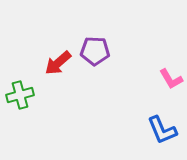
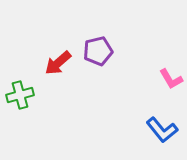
purple pentagon: moved 3 px right; rotated 16 degrees counterclockwise
blue L-shape: rotated 16 degrees counterclockwise
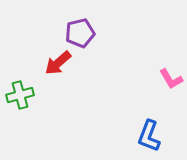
purple pentagon: moved 18 px left, 18 px up
blue L-shape: moved 13 px left, 6 px down; rotated 60 degrees clockwise
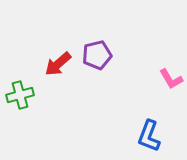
purple pentagon: moved 17 px right, 22 px down
red arrow: moved 1 px down
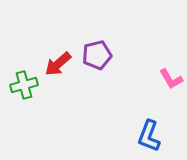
green cross: moved 4 px right, 10 px up
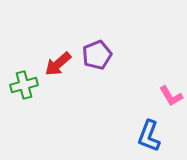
purple pentagon: rotated 8 degrees counterclockwise
pink L-shape: moved 17 px down
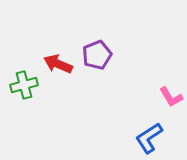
red arrow: rotated 64 degrees clockwise
pink L-shape: moved 1 px down
blue L-shape: moved 2 px down; rotated 36 degrees clockwise
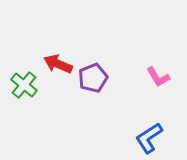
purple pentagon: moved 4 px left, 23 px down
green cross: rotated 36 degrees counterclockwise
pink L-shape: moved 13 px left, 20 px up
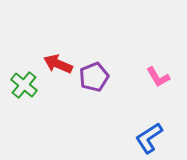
purple pentagon: moved 1 px right, 1 px up
